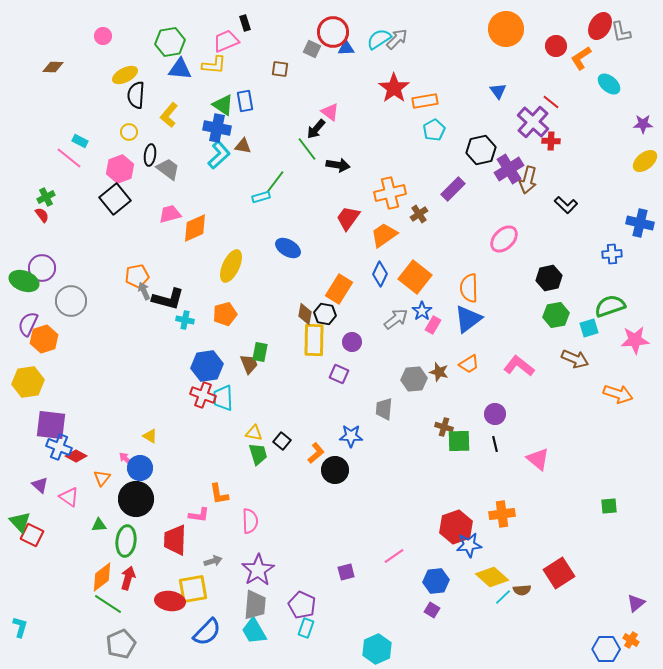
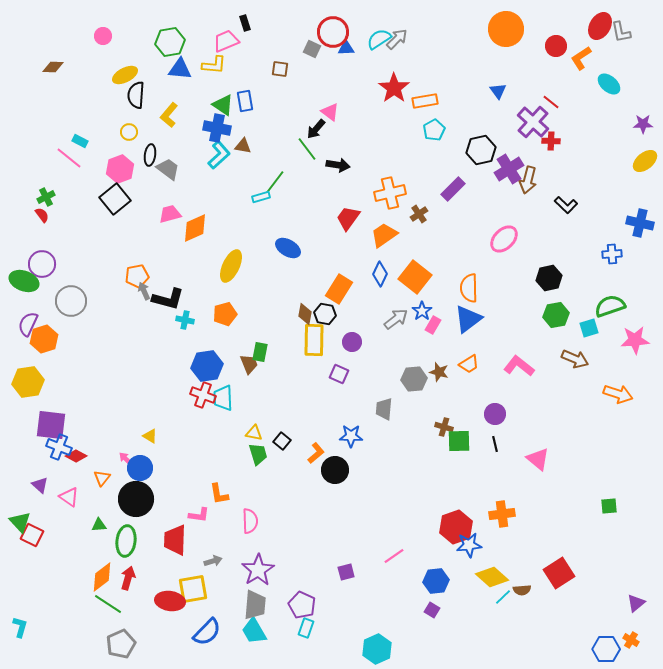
purple circle at (42, 268): moved 4 px up
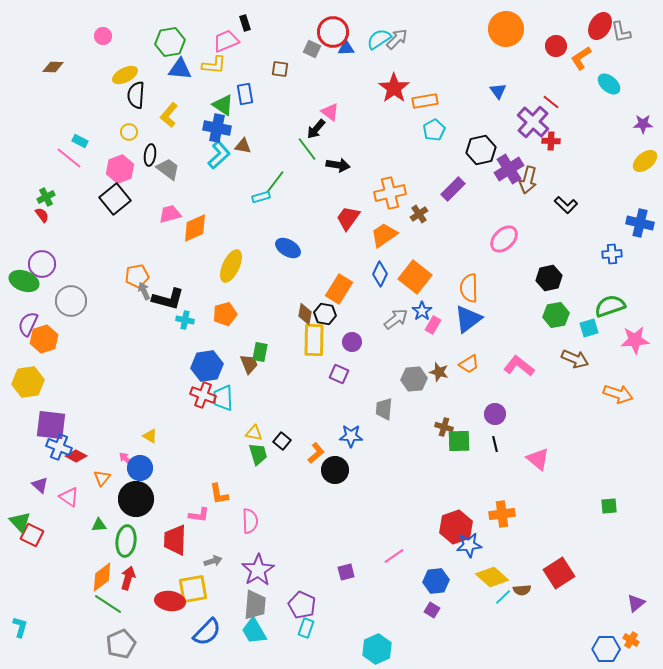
blue rectangle at (245, 101): moved 7 px up
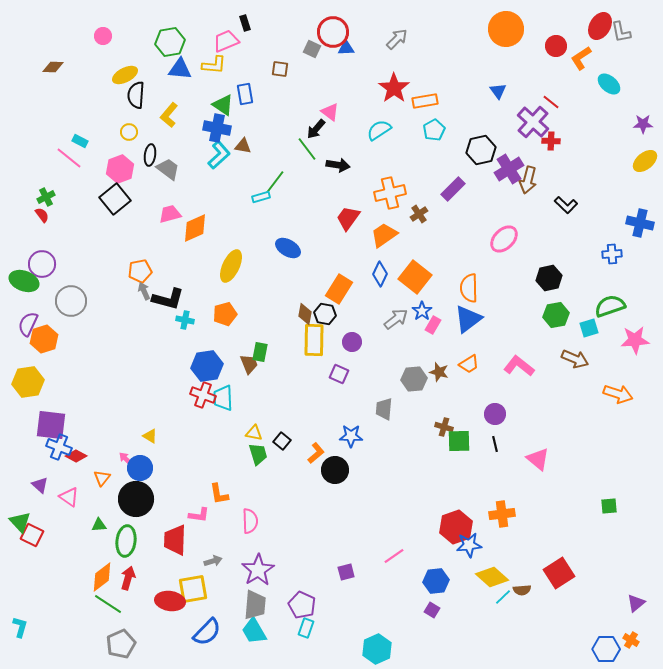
cyan semicircle at (379, 39): moved 91 px down
orange pentagon at (137, 276): moved 3 px right, 5 px up
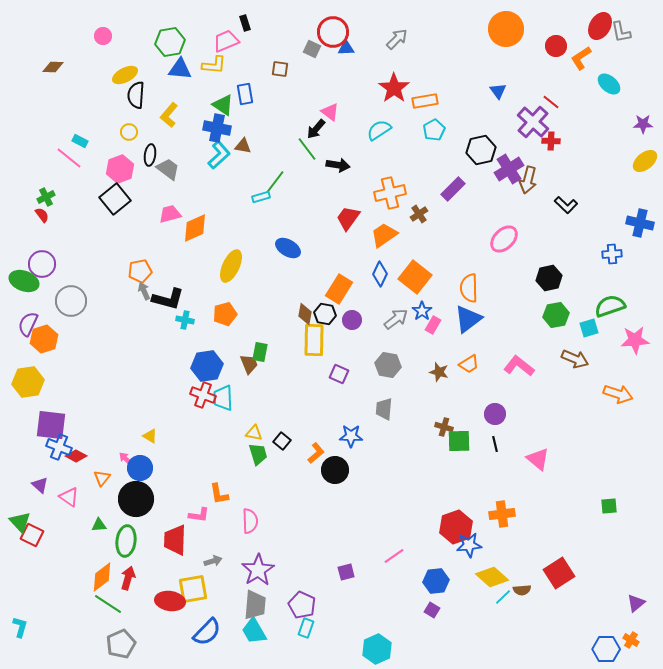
purple circle at (352, 342): moved 22 px up
gray hexagon at (414, 379): moved 26 px left, 14 px up; rotated 15 degrees clockwise
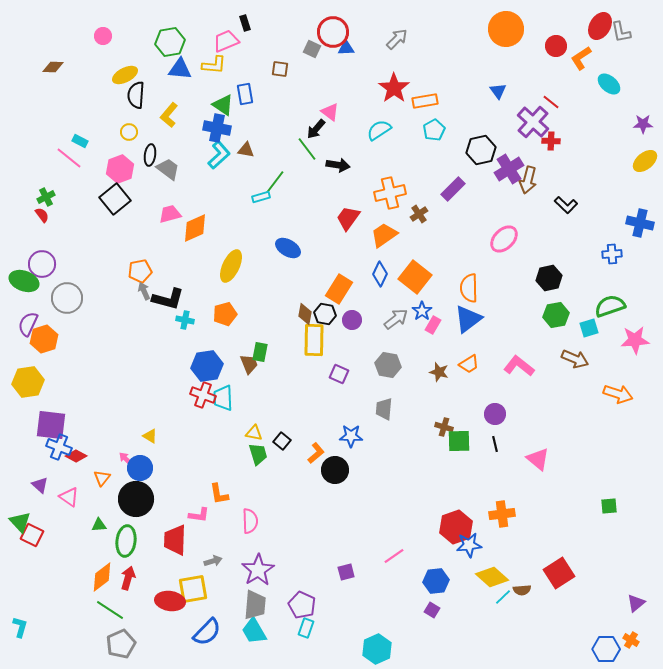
brown triangle at (243, 146): moved 3 px right, 4 px down
gray circle at (71, 301): moved 4 px left, 3 px up
green line at (108, 604): moved 2 px right, 6 px down
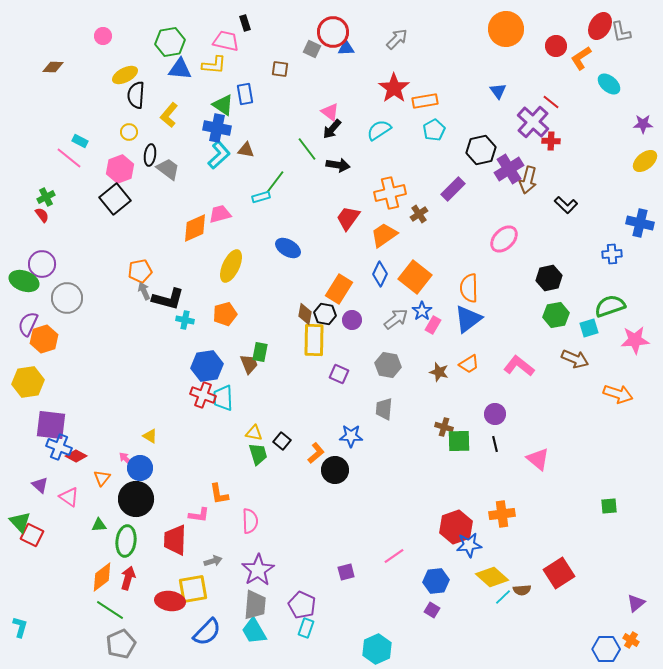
pink trapezoid at (226, 41): rotated 36 degrees clockwise
black arrow at (316, 129): moved 16 px right
pink trapezoid at (170, 214): moved 50 px right
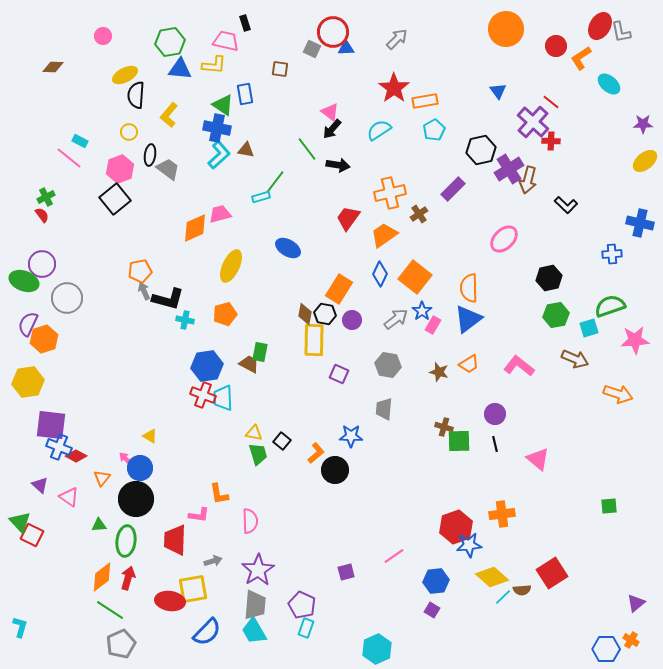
brown trapezoid at (249, 364): rotated 40 degrees counterclockwise
red square at (559, 573): moved 7 px left
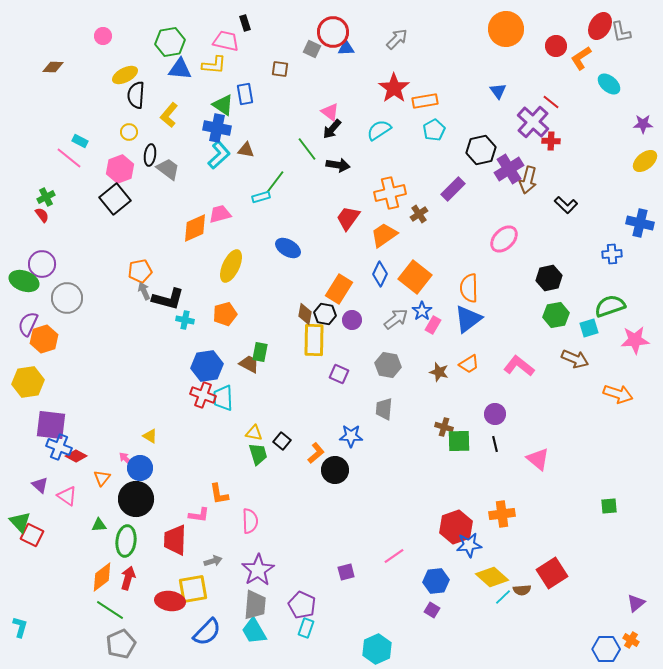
pink triangle at (69, 497): moved 2 px left, 1 px up
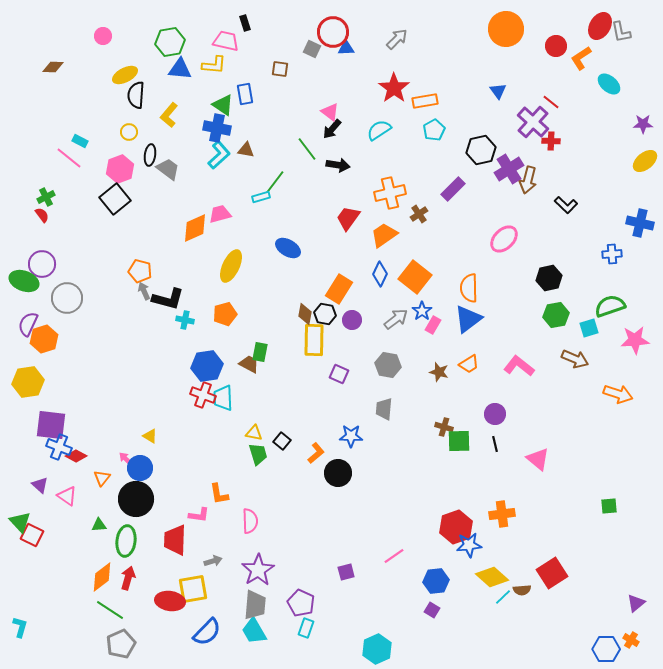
orange pentagon at (140, 271): rotated 25 degrees clockwise
black circle at (335, 470): moved 3 px right, 3 px down
purple pentagon at (302, 605): moved 1 px left, 2 px up
